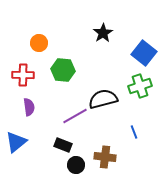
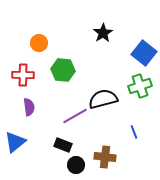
blue triangle: moved 1 px left
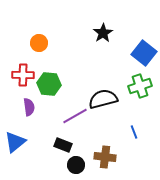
green hexagon: moved 14 px left, 14 px down
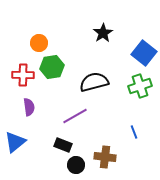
green hexagon: moved 3 px right, 17 px up; rotated 15 degrees counterclockwise
black semicircle: moved 9 px left, 17 px up
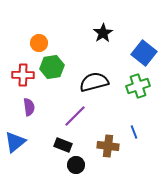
green cross: moved 2 px left
purple line: rotated 15 degrees counterclockwise
brown cross: moved 3 px right, 11 px up
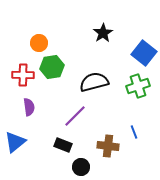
black circle: moved 5 px right, 2 px down
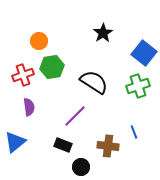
orange circle: moved 2 px up
red cross: rotated 20 degrees counterclockwise
black semicircle: rotated 48 degrees clockwise
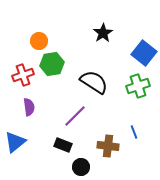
green hexagon: moved 3 px up
